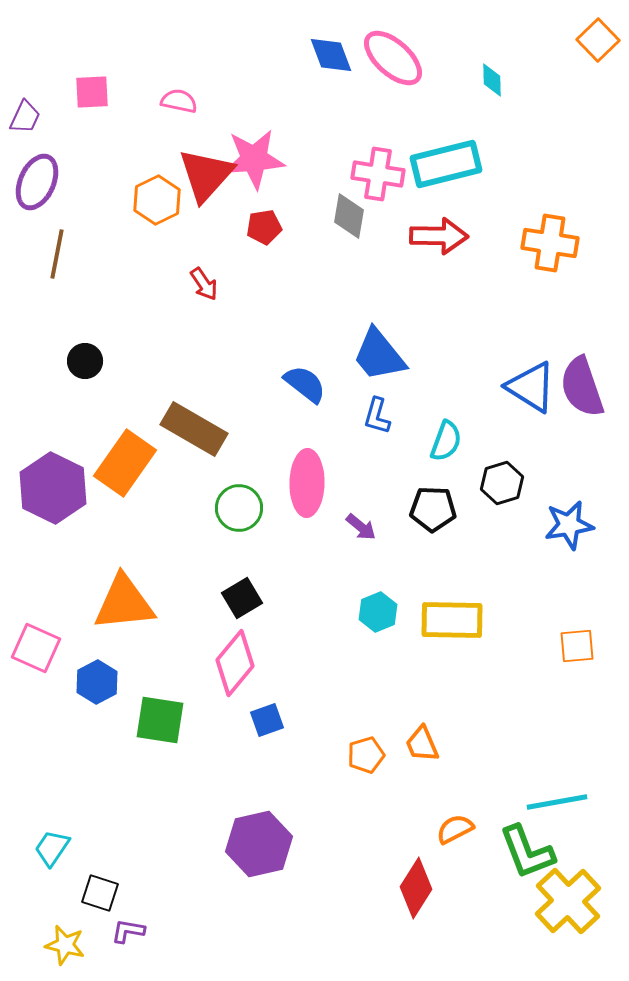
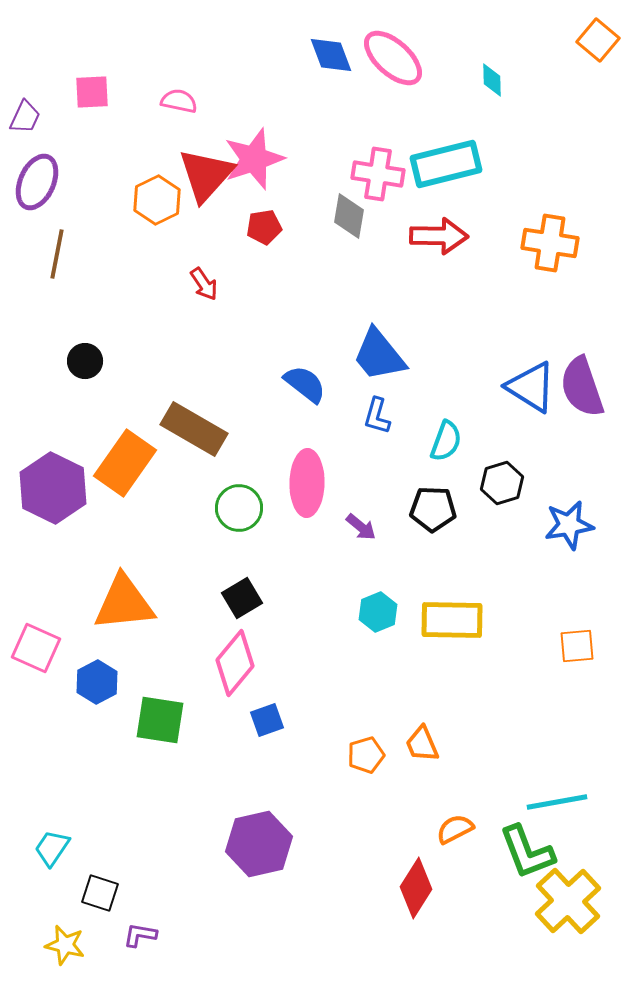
orange square at (598, 40): rotated 6 degrees counterclockwise
pink star at (254, 159): rotated 14 degrees counterclockwise
purple L-shape at (128, 931): moved 12 px right, 4 px down
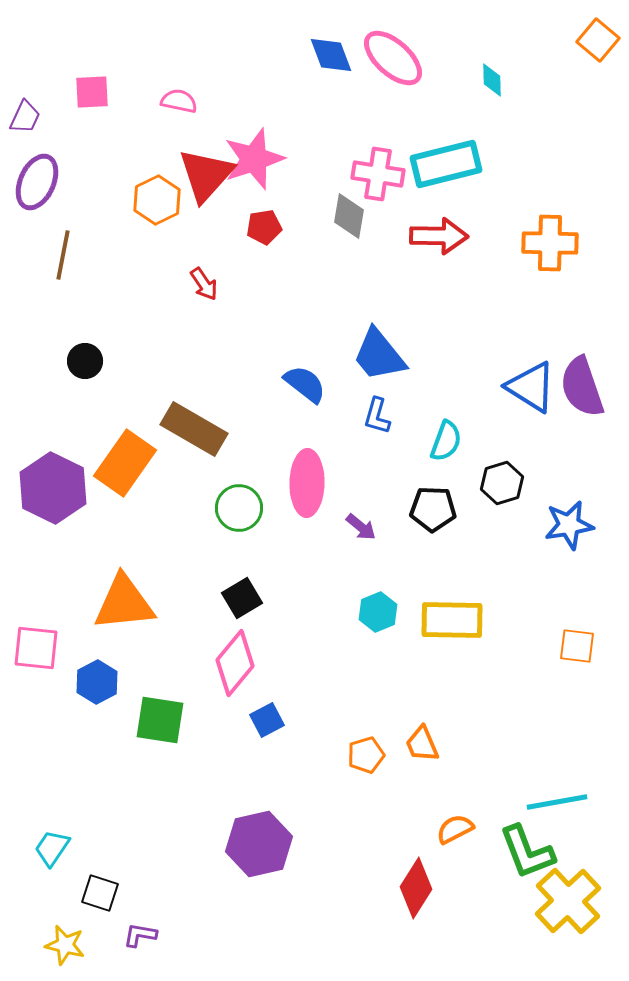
orange cross at (550, 243): rotated 8 degrees counterclockwise
brown line at (57, 254): moved 6 px right, 1 px down
orange square at (577, 646): rotated 12 degrees clockwise
pink square at (36, 648): rotated 18 degrees counterclockwise
blue square at (267, 720): rotated 8 degrees counterclockwise
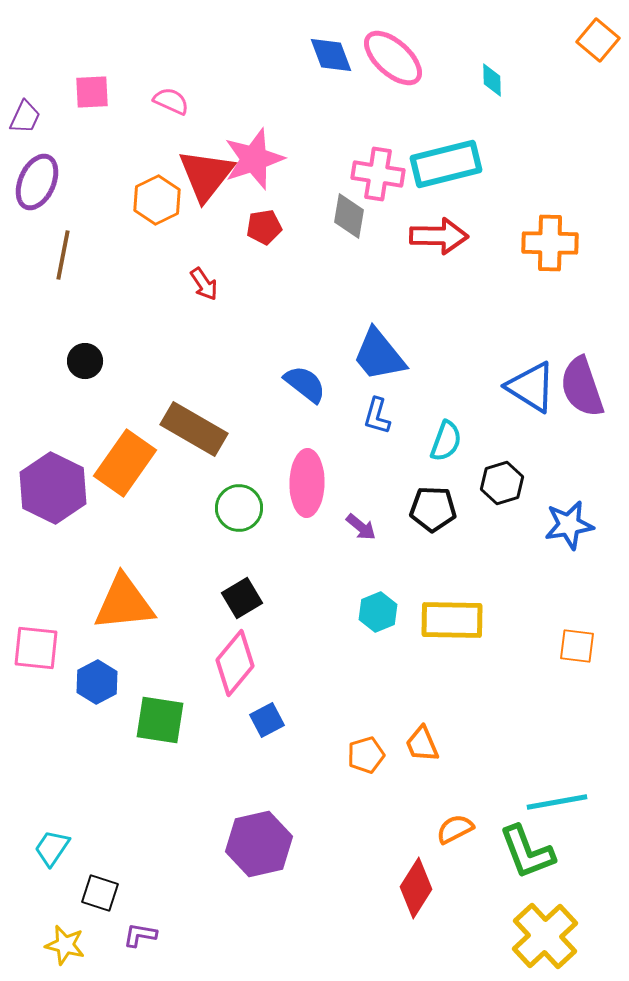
pink semicircle at (179, 101): moved 8 px left; rotated 12 degrees clockwise
red triangle at (206, 175): rotated 4 degrees counterclockwise
yellow cross at (568, 901): moved 23 px left, 35 px down
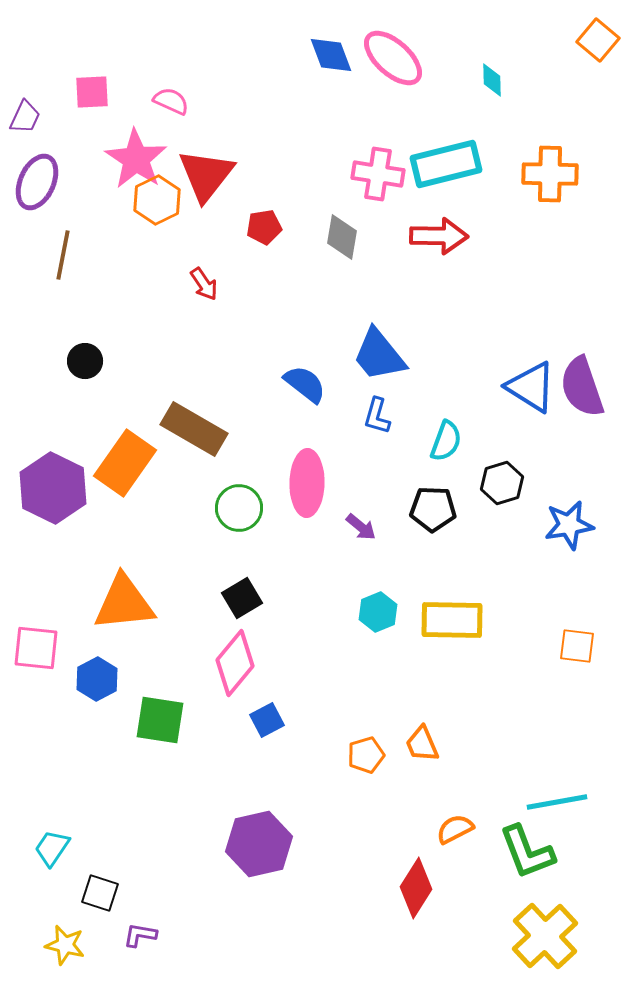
pink star at (254, 159): moved 118 px left; rotated 20 degrees counterclockwise
gray diamond at (349, 216): moved 7 px left, 21 px down
orange cross at (550, 243): moved 69 px up
blue hexagon at (97, 682): moved 3 px up
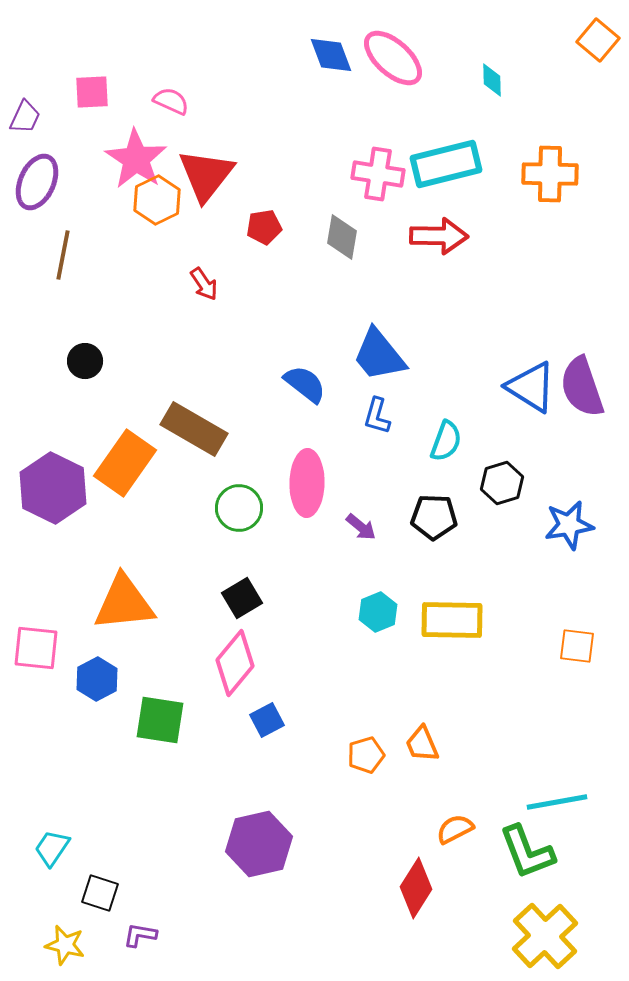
black pentagon at (433, 509): moved 1 px right, 8 px down
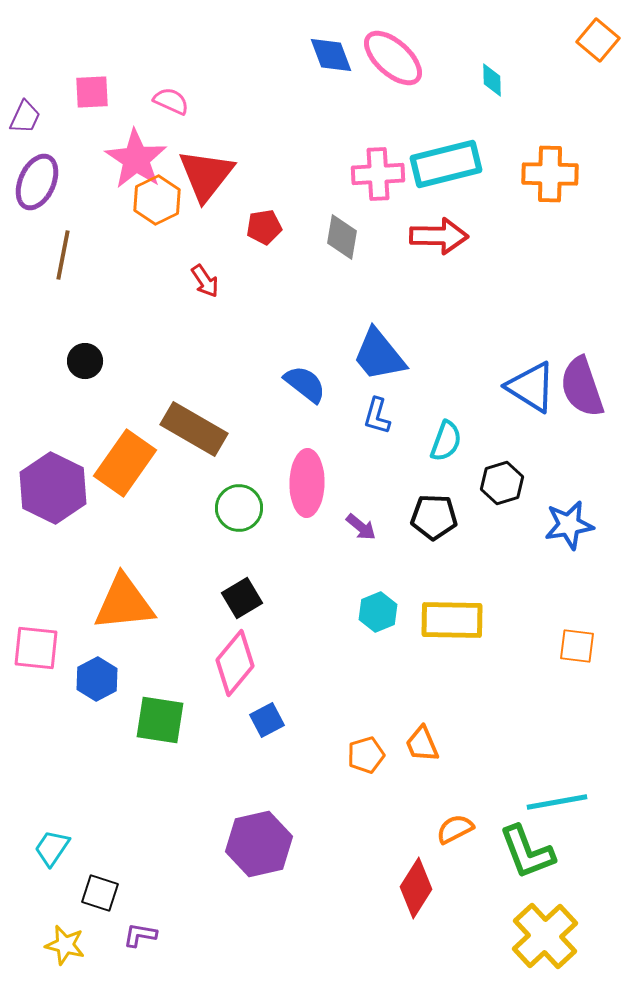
pink cross at (378, 174): rotated 12 degrees counterclockwise
red arrow at (204, 284): moved 1 px right, 3 px up
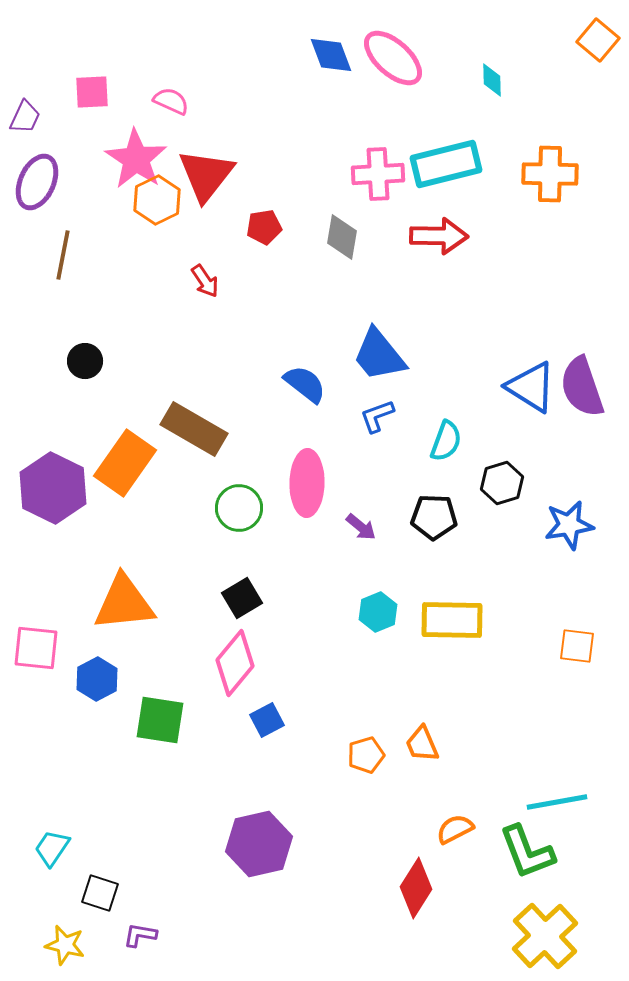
blue L-shape at (377, 416): rotated 54 degrees clockwise
